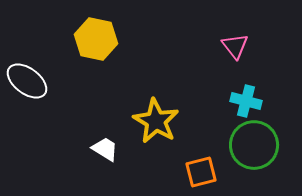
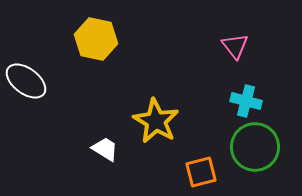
white ellipse: moved 1 px left
green circle: moved 1 px right, 2 px down
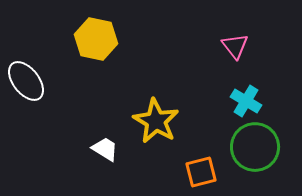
white ellipse: rotated 15 degrees clockwise
cyan cross: rotated 16 degrees clockwise
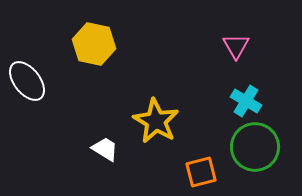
yellow hexagon: moved 2 px left, 5 px down
pink triangle: moved 1 px right; rotated 8 degrees clockwise
white ellipse: moved 1 px right
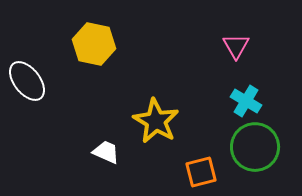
white trapezoid: moved 1 px right, 3 px down; rotated 8 degrees counterclockwise
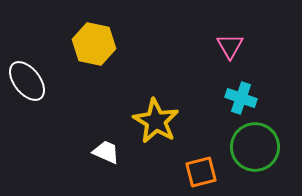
pink triangle: moved 6 px left
cyan cross: moved 5 px left, 3 px up; rotated 12 degrees counterclockwise
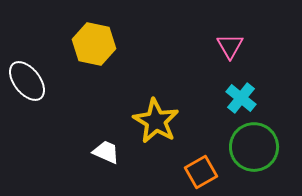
cyan cross: rotated 20 degrees clockwise
green circle: moved 1 px left
orange square: rotated 16 degrees counterclockwise
